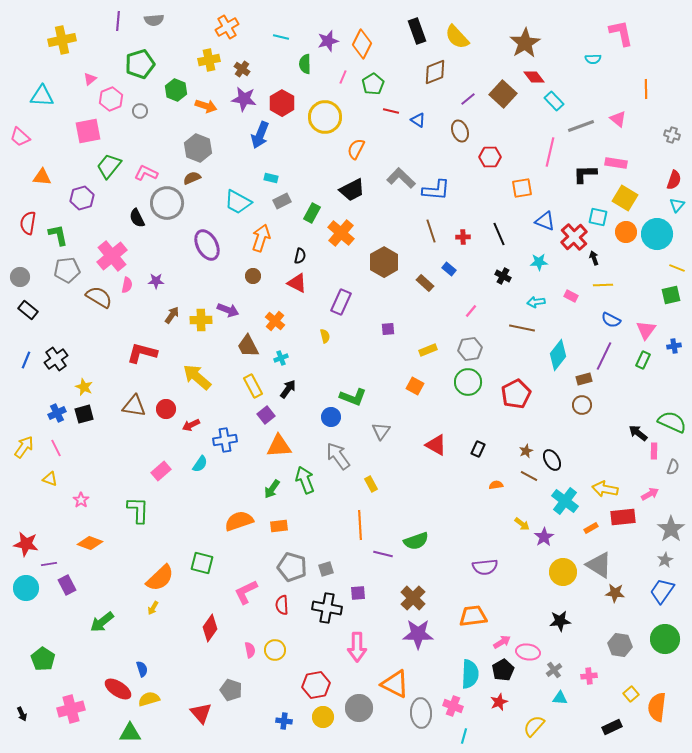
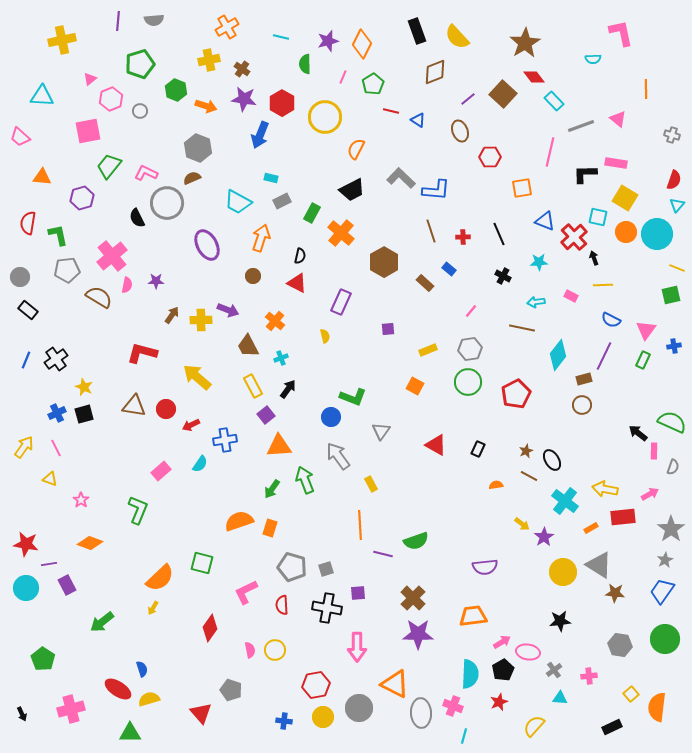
green L-shape at (138, 510): rotated 20 degrees clockwise
orange rectangle at (279, 526): moved 9 px left, 2 px down; rotated 66 degrees counterclockwise
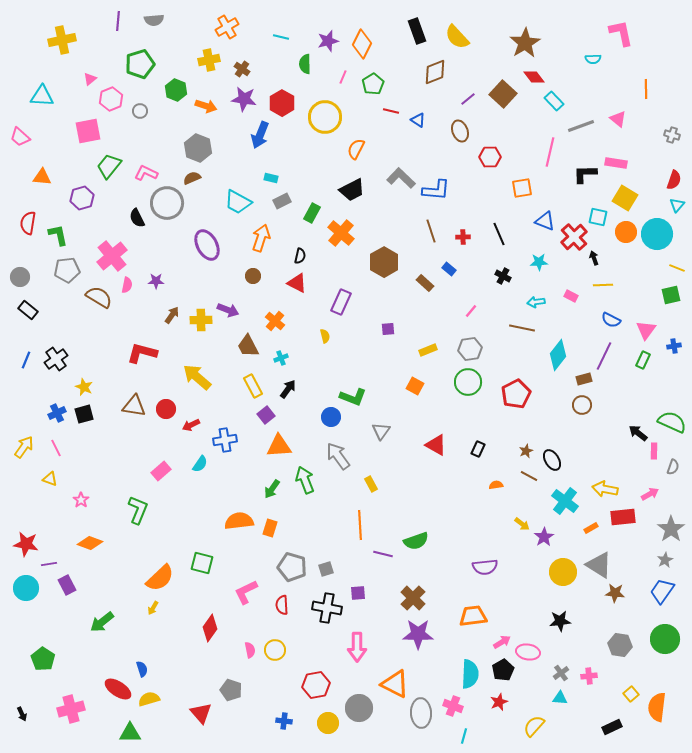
orange semicircle at (239, 521): rotated 12 degrees clockwise
gray cross at (554, 670): moved 7 px right, 3 px down
yellow circle at (323, 717): moved 5 px right, 6 px down
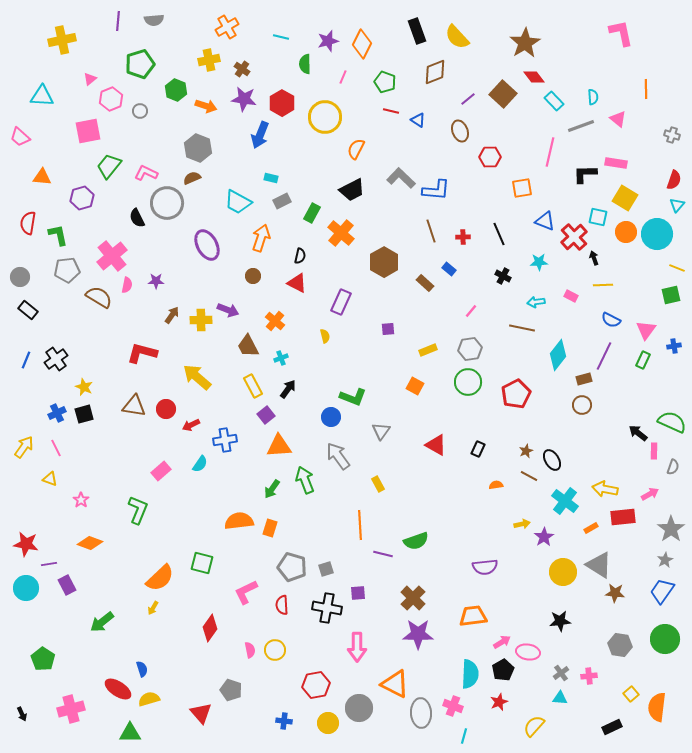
cyan semicircle at (593, 59): moved 38 px down; rotated 91 degrees counterclockwise
green pentagon at (373, 84): moved 12 px right, 2 px up; rotated 20 degrees counterclockwise
yellow rectangle at (371, 484): moved 7 px right
yellow arrow at (522, 524): rotated 49 degrees counterclockwise
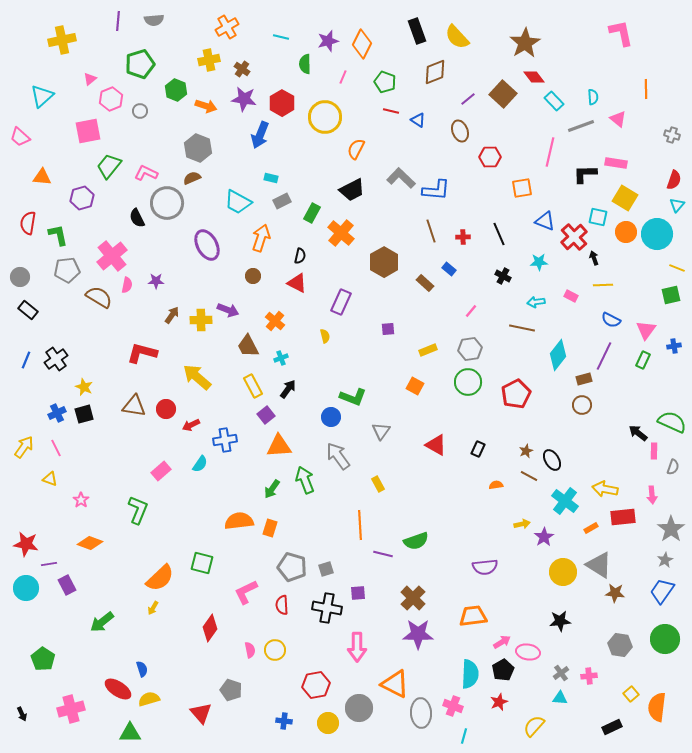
cyan triangle at (42, 96): rotated 45 degrees counterclockwise
pink arrow at (650, 494): moved 2 px right, 1 px down; rotated 114 degrees clockwise
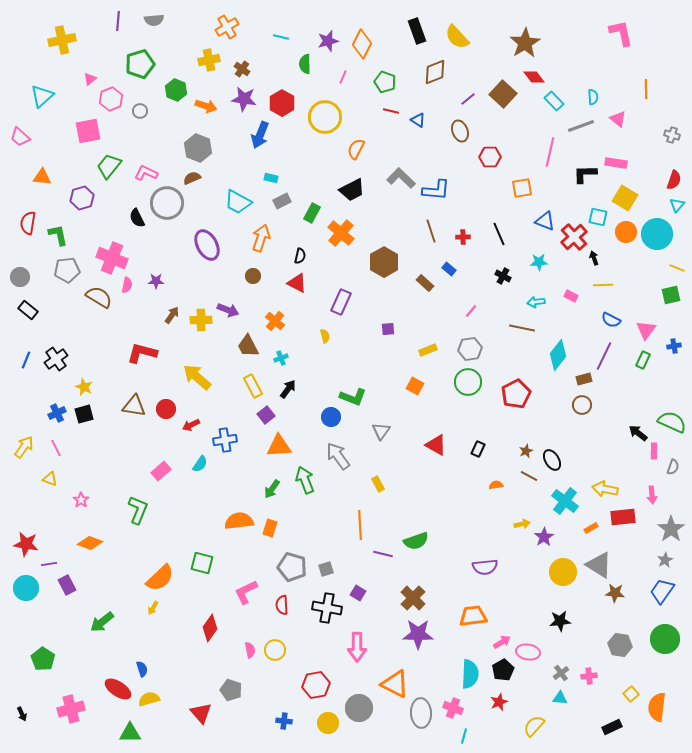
pink cross at (112, 256): moved 2 px down; rotated 28 degrees counterclockwise
purple square at (358, 593): rotated 35 degrees clockwise
pink cross at (453, 706): moved 2 px down
